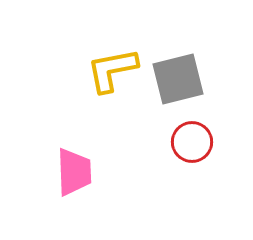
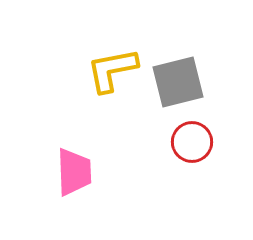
gray square: moved 3 px down
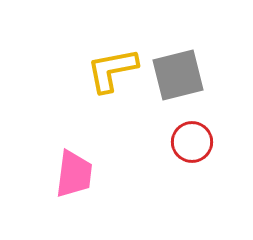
gray square: moved 7 px up
pink trapezoid: moved 2 px down; rotated 9 degrees clockwise
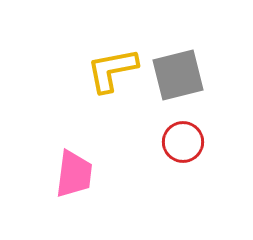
red circle: moved 9 px left
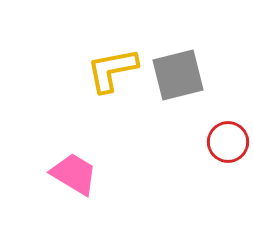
red circle: moved 45 px right
pink trapezoid: rotated 66 degrees counterclockwise
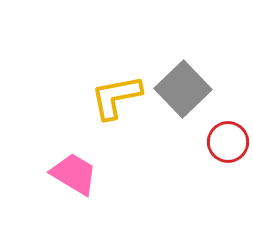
yellow L-shape: moved 4 px right, 27 px down
gray square: moved 5 px right, 14 px down; rotated 30 degrees counterclockwise
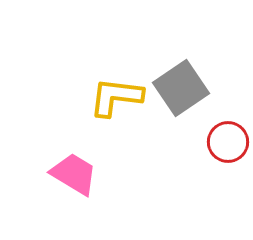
gray square: moved 2 px left, 1 px up; rotated 10 degrees clockwise
yellow L-shape: rotated 18 degrees clockwise
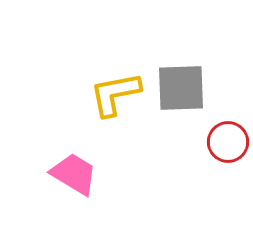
gray square: rotated 32 degrees clockwise
yellow L-shape: moved 1 px left, 3 px up; rotated 18 degrees counterclockwise
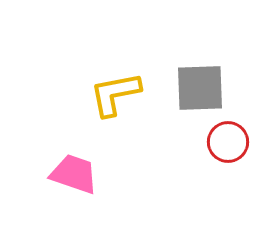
gray square: moved 19 px right
pink trapezoid: rotated 12 degrees counterclockwise
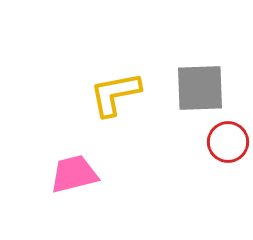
pink trapezoid: rotated 33 degrees counterclockwise
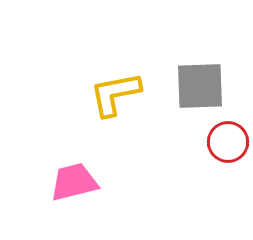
gray square: moved 2 px up
pink trapezoid: moved 8 px down
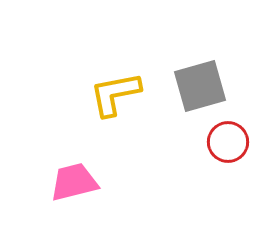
gray square: rotated 14 degrees counterclockwise
